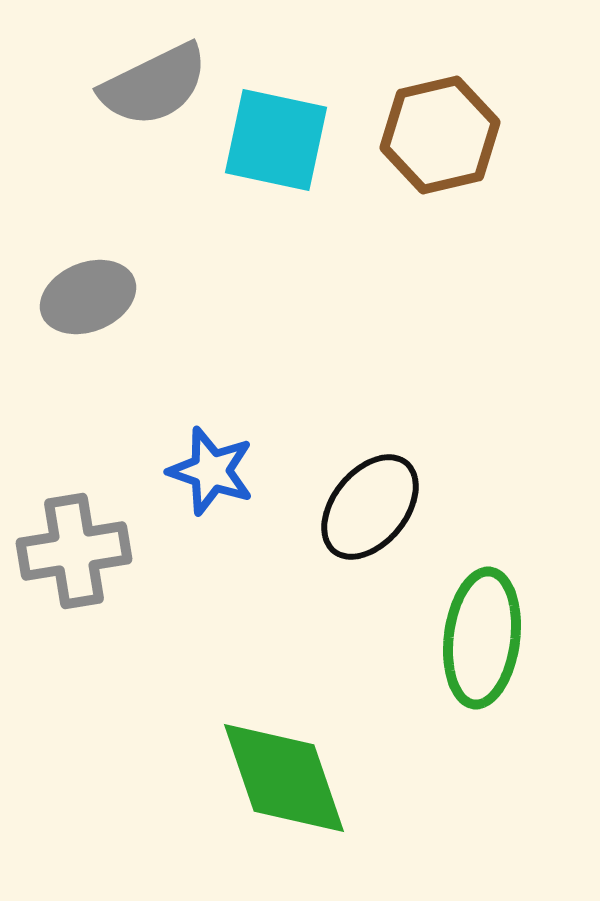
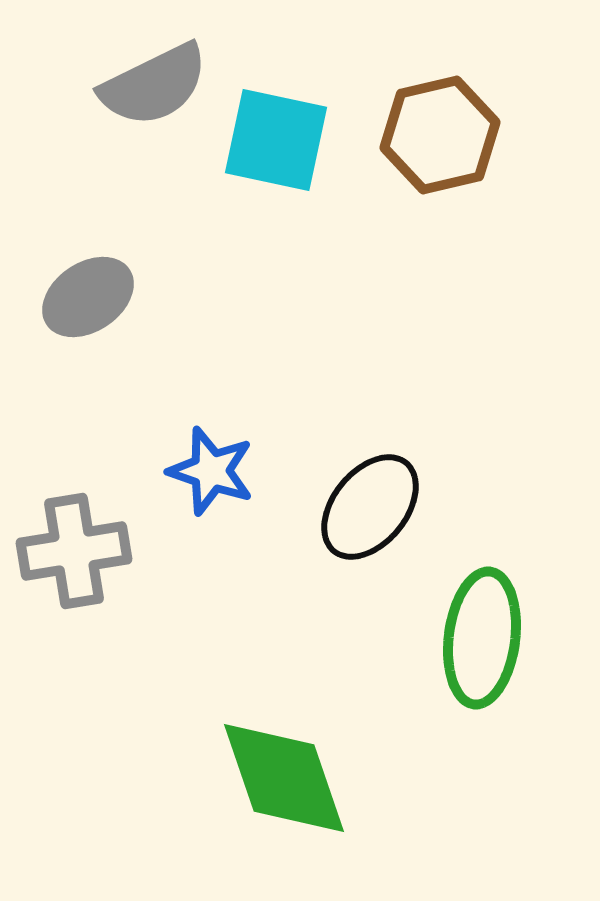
gray ellipse: rotated 12 degrees counterclockwise
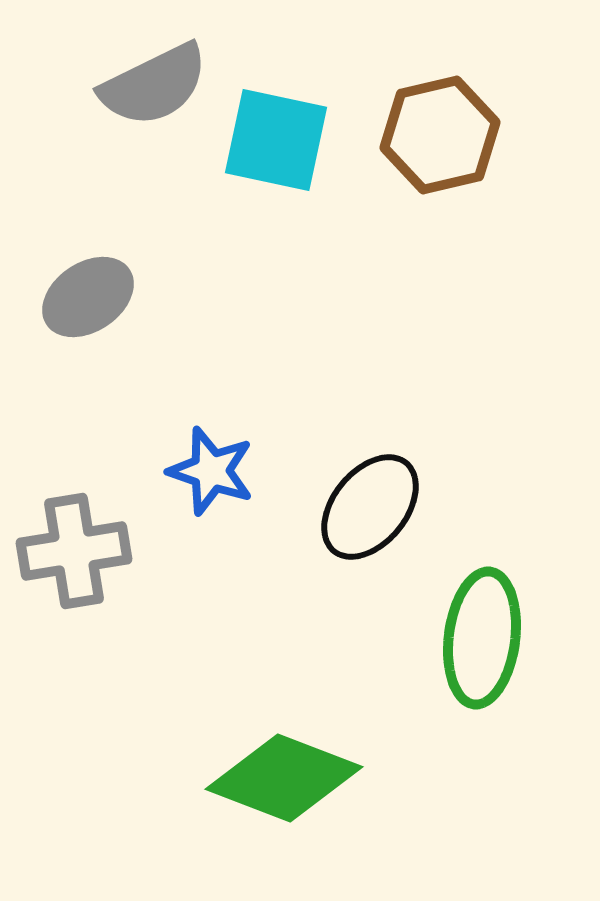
green diamond: rotated 50 degrees counterclockwise
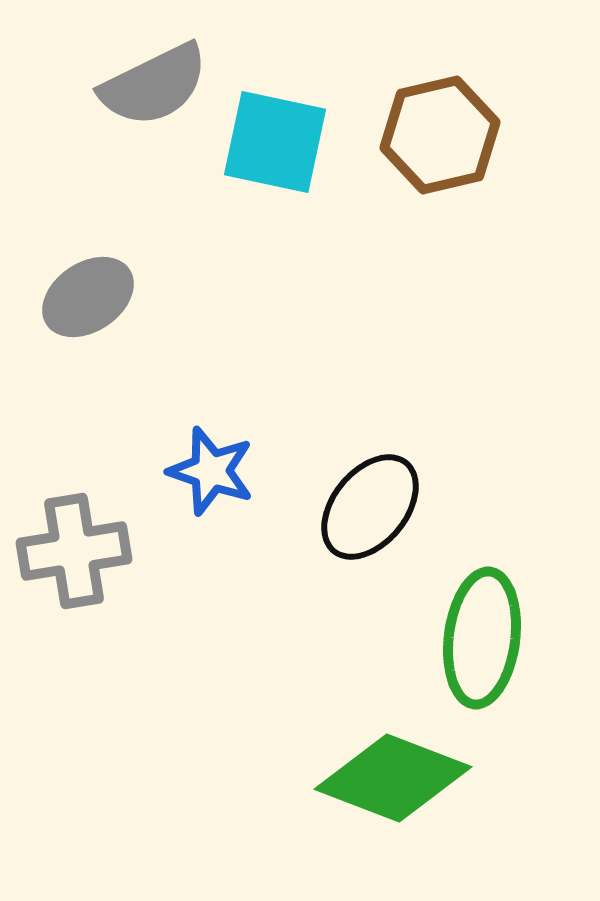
cyan square: moved 1 px left, 2 px down
green diamond: moved 109 px right
